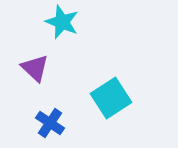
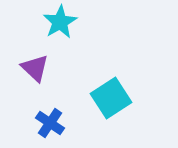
cyan star: moved 2 px left; rotated 20 degrees clockwise
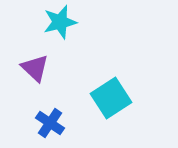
cyan star: rotated 16 degrees clockwise
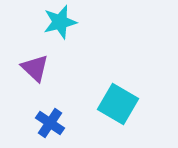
cyan square: moved 7 px right, 6 px down; rotated 27 degrees counterclockwise
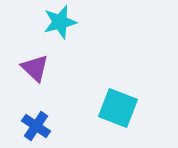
cyan square: moved 4 px down; rotated 9 degrees counterclockwise
blue cross: moved 14 px left, 3 px down
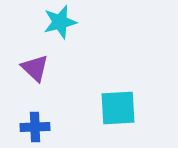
cyan square: rotated 24 degrees counterclockwise
blue cross: moved 1 px left, 1 px down; rotated 36 degrees counterclockwise
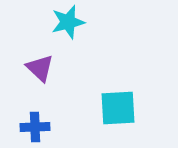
cyan star: moved 8 px right
purple triangle: moved 5 px right
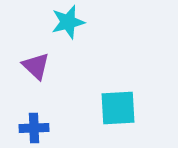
purple triangle: moved 4 px left, 2 px up
blue cross: moved 1 px left, 1 px down
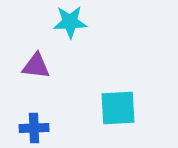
cyan star: moved 2 px right; rotated 12 degrees clockwise
purple triangle: rotated 36 degrees counterclockwise
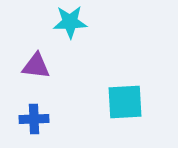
cyan square: moved 7 px right, 6 px up
blue cross: moved 9 px up
